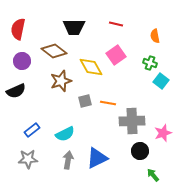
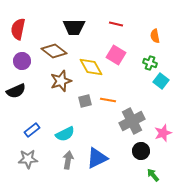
pink square: rotated 24 degrees counterclockwise
orange line: moved 3 px up
gray cross: rotated 25 degrees counterclockwise
black circle: moved 1 px right
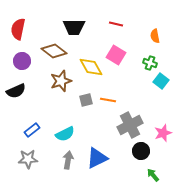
gray square: moved 1 px right, 1 px up
gray cross: moved 2 px left, 4 px down
